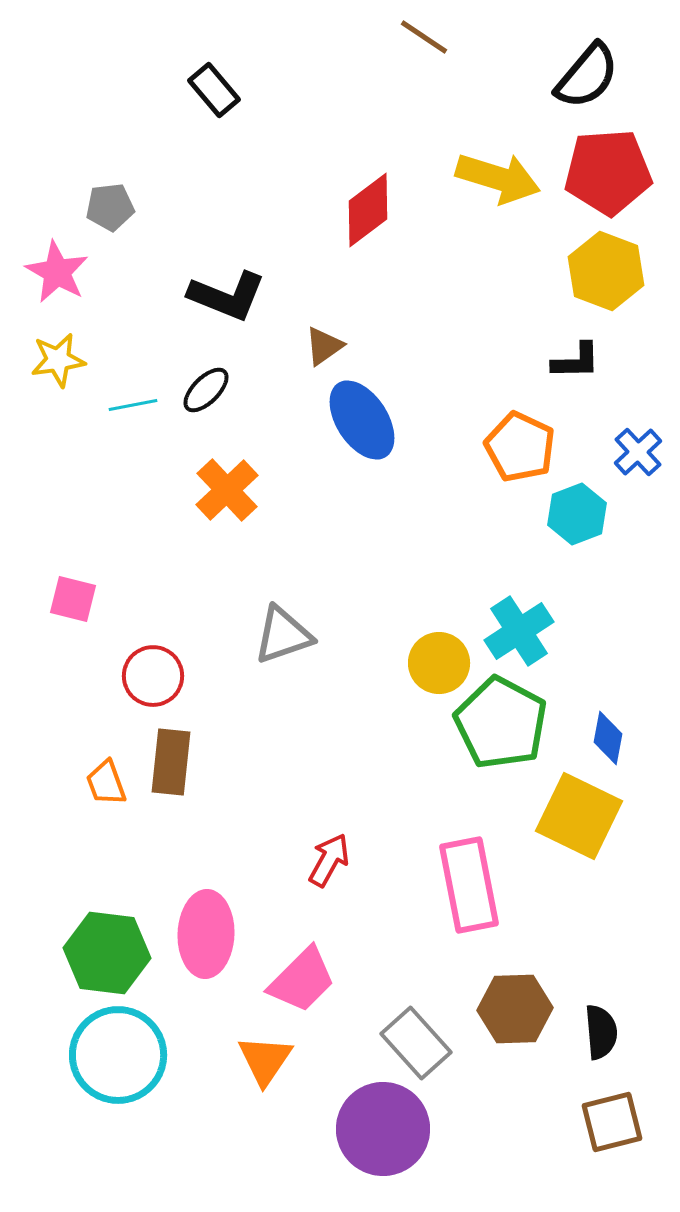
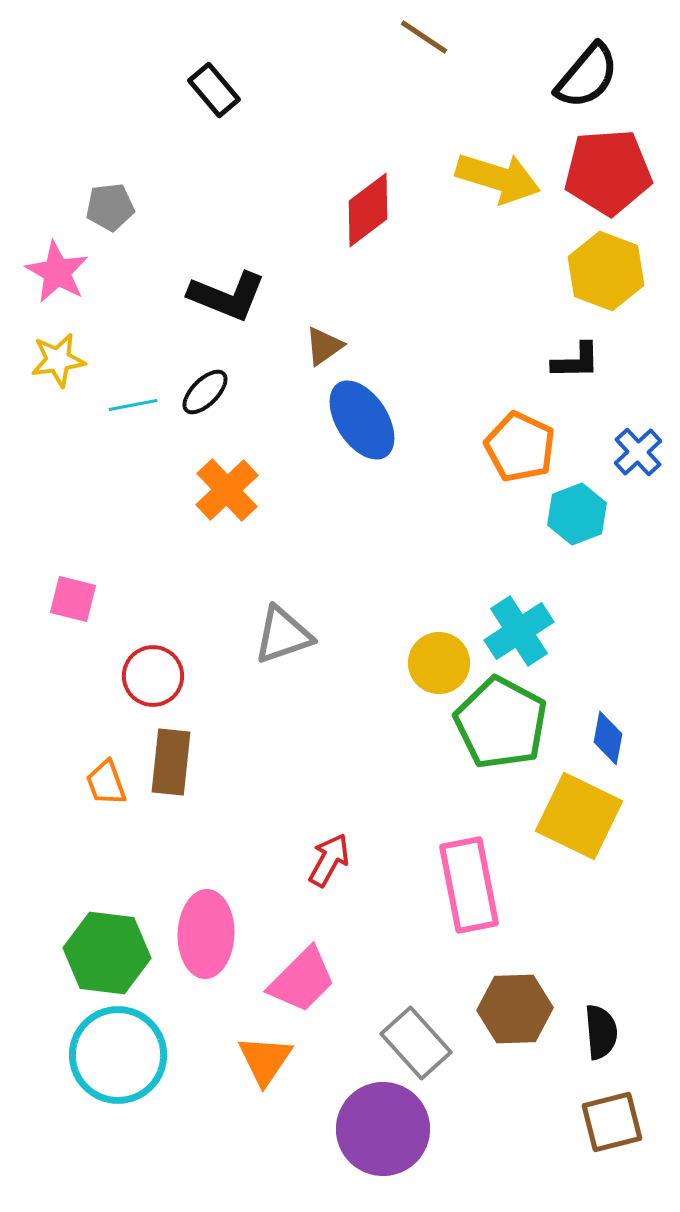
black ellipse at (206, 390): moved 1 px left, 2 px down
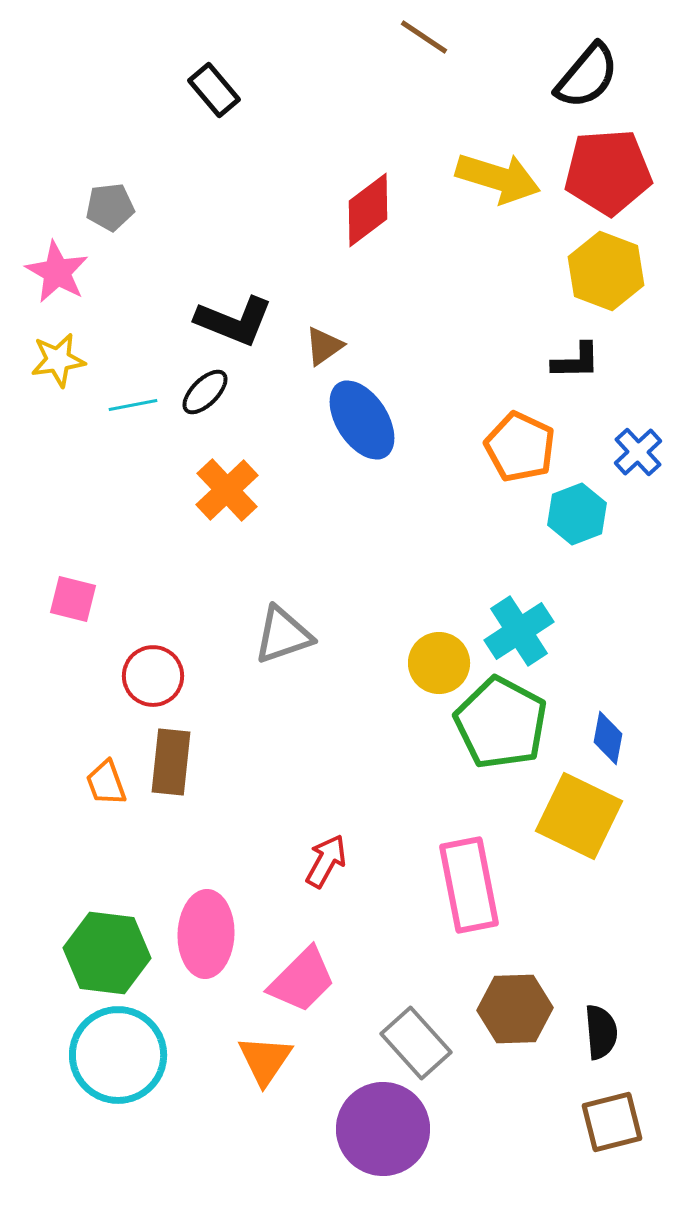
black L-shape at (227, 296): moved 7 px right, 25 px down
red arrow at (329, 860): moved 3 px left, 1 px down
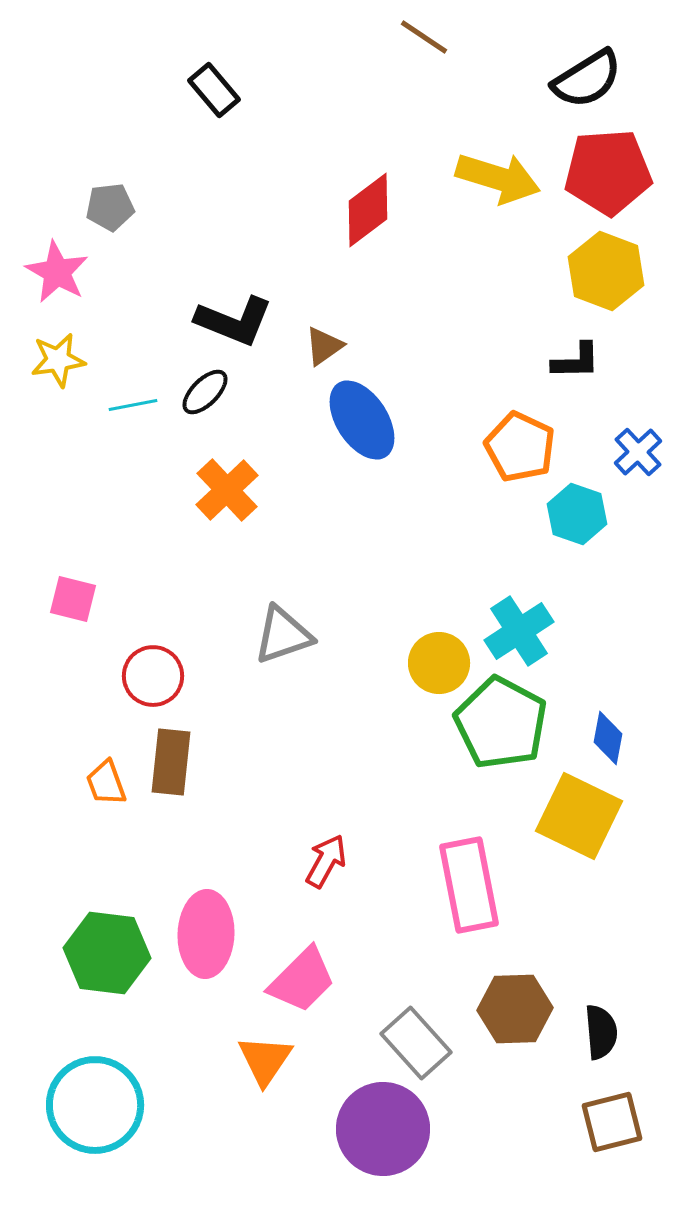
black semicircle at (587, 76): moved 3 px down; rotated 18 degrees clockwise
cyan hexagon at (577, 514): rotated 20 degrees counterclockwise
cyan circle at (118, 1055): moved 23 px left, 50 px down
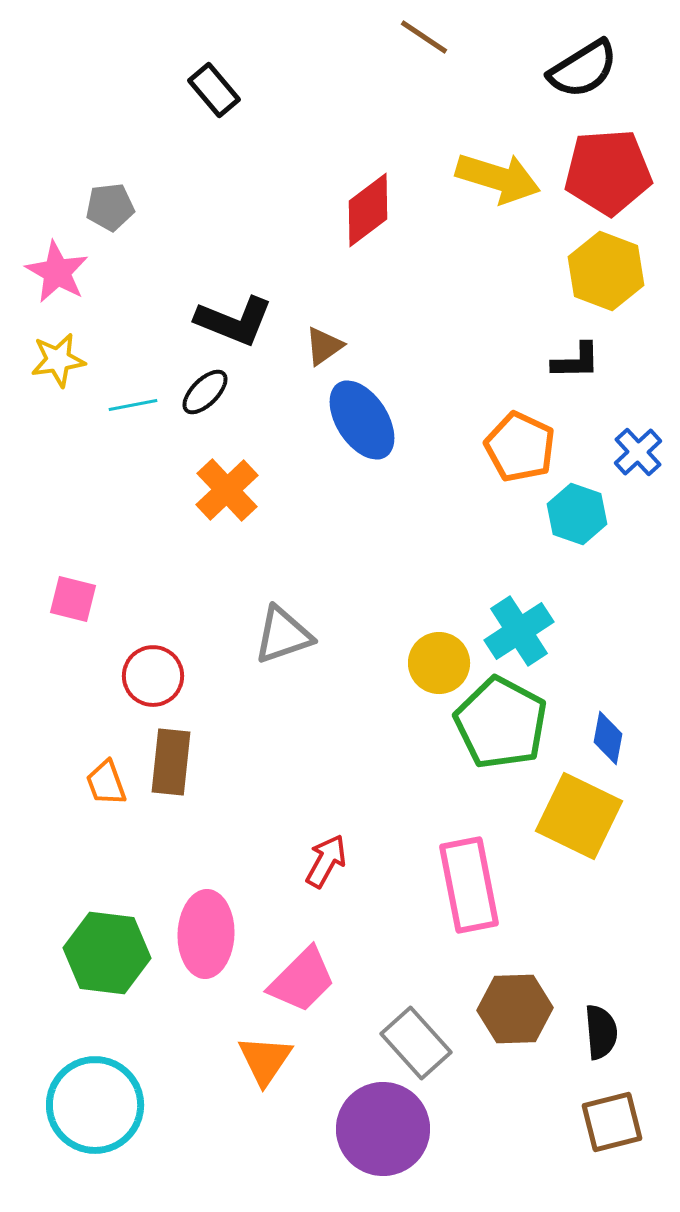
black semicircle at (587, 79): moved 4 px left, 10 px up
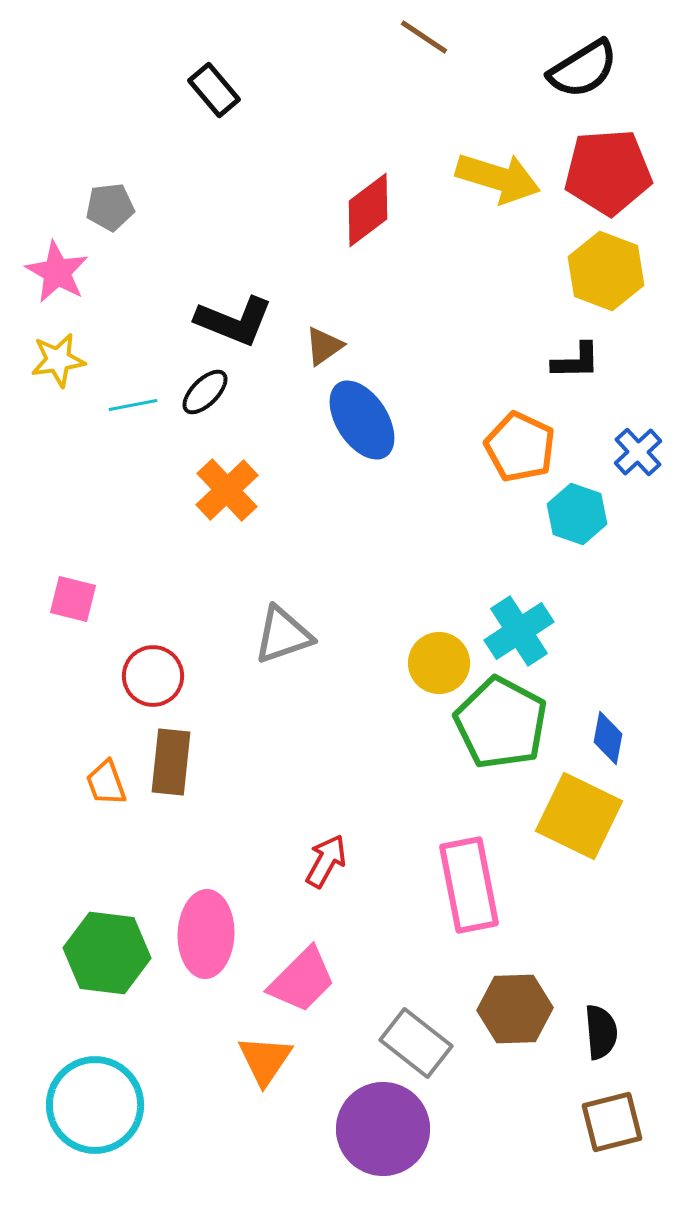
gray rectangle at (416, 1043): rotated 10 degrees counterclockwise
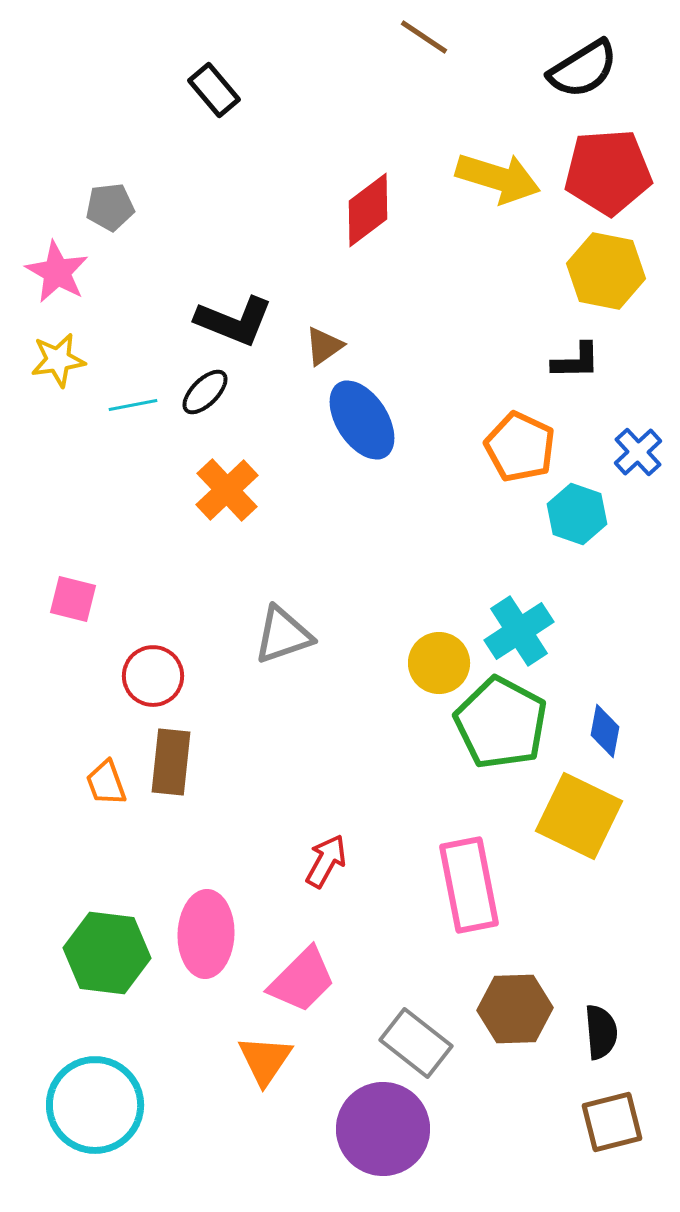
yellow hexagon at (606, 271): rotated 10 degrees counterclockwise
blue diamond at (608, 738): moved 3 px left, 7 px up
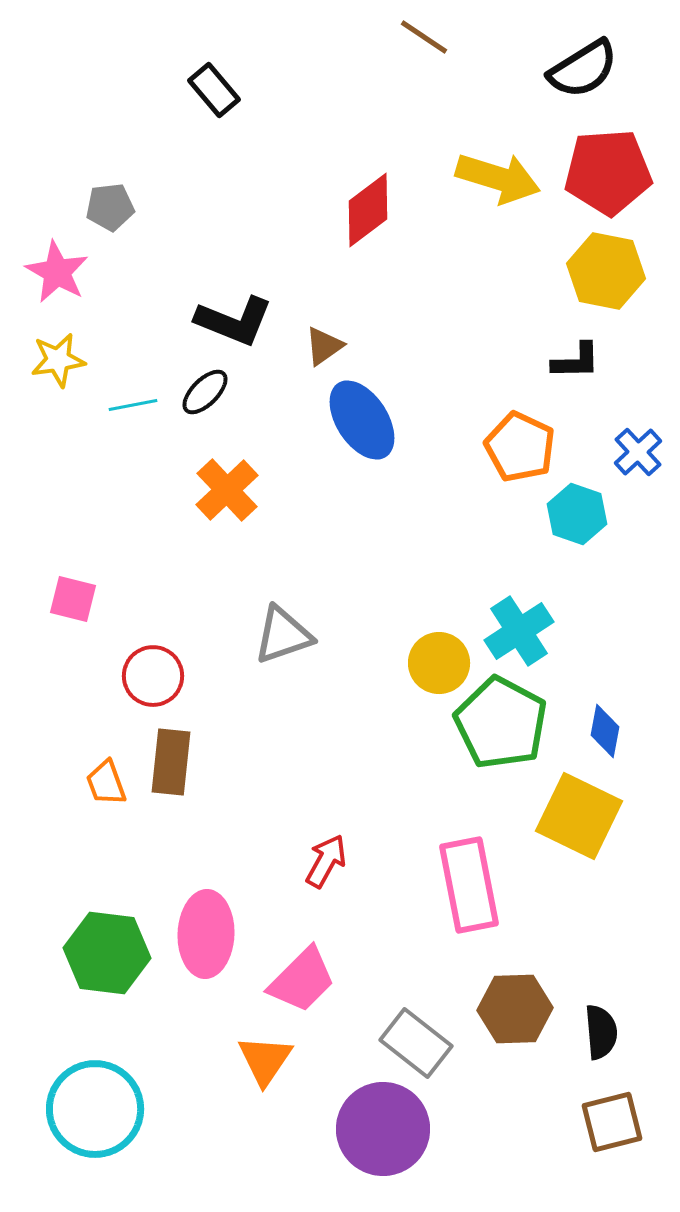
cyan circle at (95, 1105): moved 4 px down
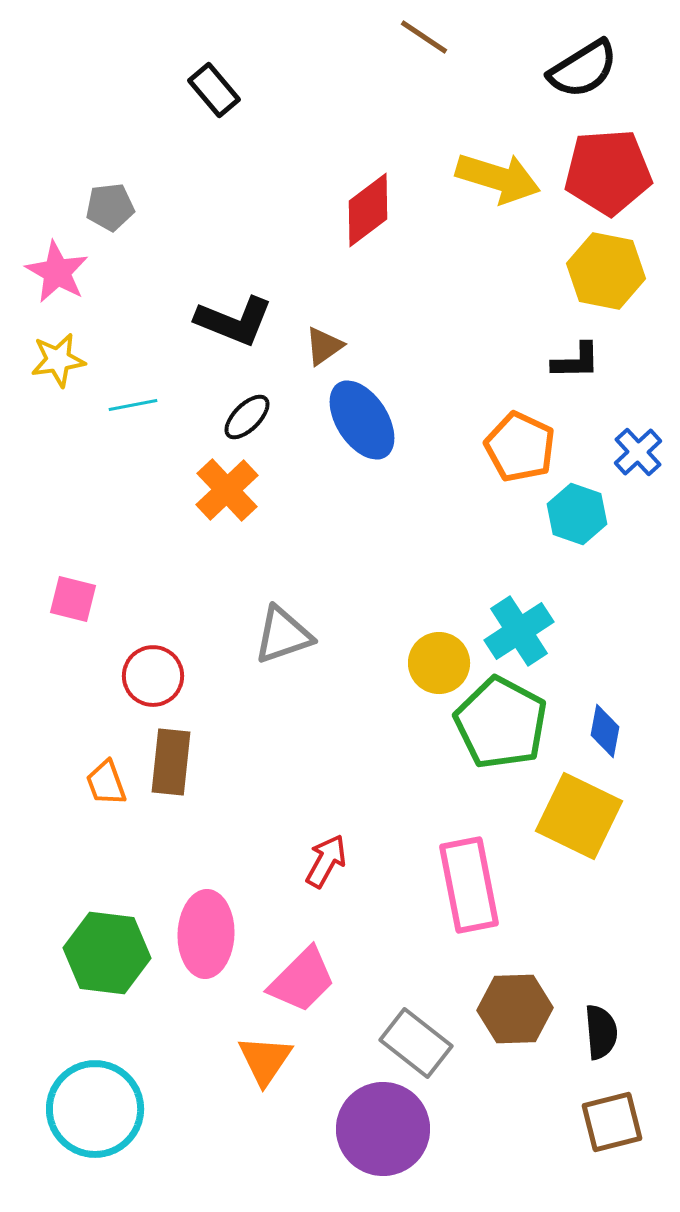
black ellipse at (205, 392): moved 42 px right, 25 px down
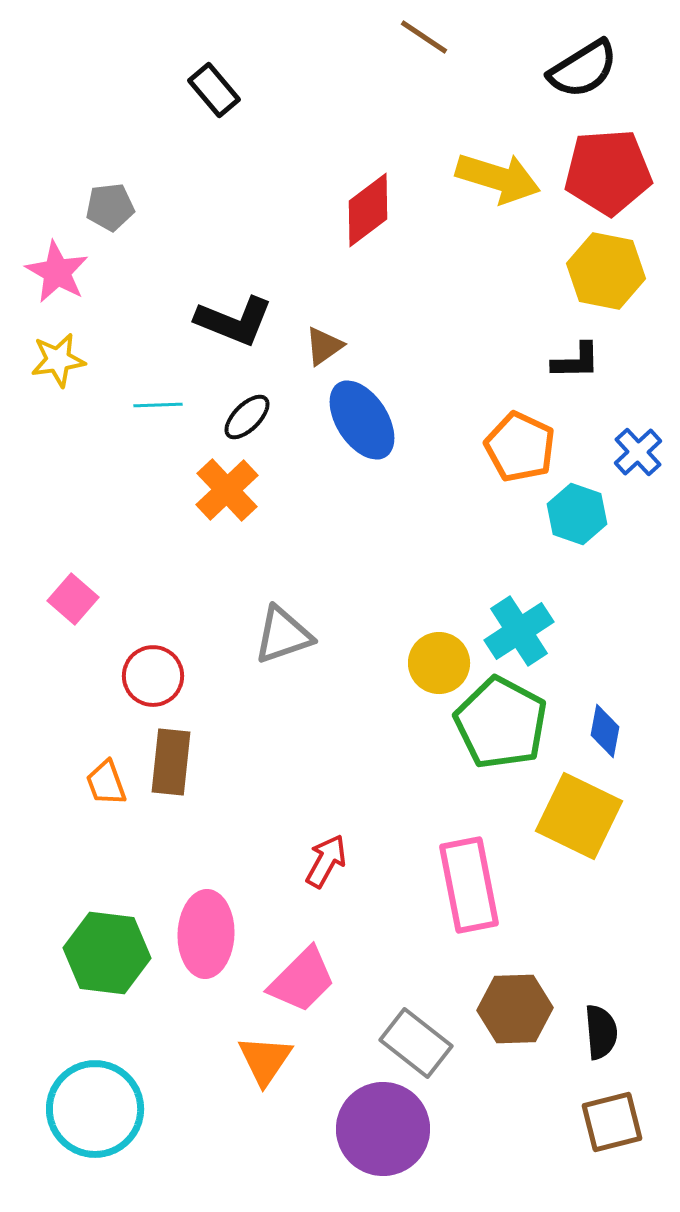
cyan line at (133, 405): moved 25 px right; rotated 9 degrees clockwise
pink square at (73, 599): rotated 27 degrees clockwise
